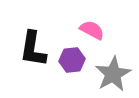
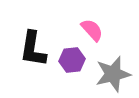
pink semicircle: rotated 20 degrees clockwise
gray star: rotated 15 degrees clockwise
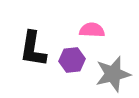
pink semicircle: rotated 45 degrees counterclockwise
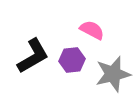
pink semicircle: rotated 25 degrees clockwise
black L-shape: moved 7 px down; rotated 129 degrees counterclockwise
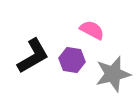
purple hexagon: rotated 15 degrees clockwise
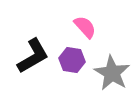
pink semicircle: moved 7 px left, 3 px up; rotated 20 degrees clockwise
gray star: moved 1 px left, 1 px up; rotated 27 degrees counterclockwise
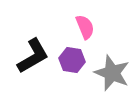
pink semicircle: rotated 20 degrees clockwise
gray star: rotated 9 degrees counterclockwise
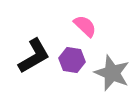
pink semicircle: moved 1 px up; rotated 25 degrees counterclockwise
black L-shape: moved 1 px right
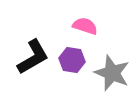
pink semicircle: rotated 25 degrees counterclockwise
black L-shape: moved 1 px left, 1 px down
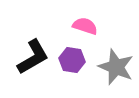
gray star: moved 4 px right, 6 px up
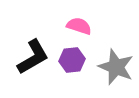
pink semicircle: moved 6 px left
purple hexagon: rotated 15 degrees counterclockwise
